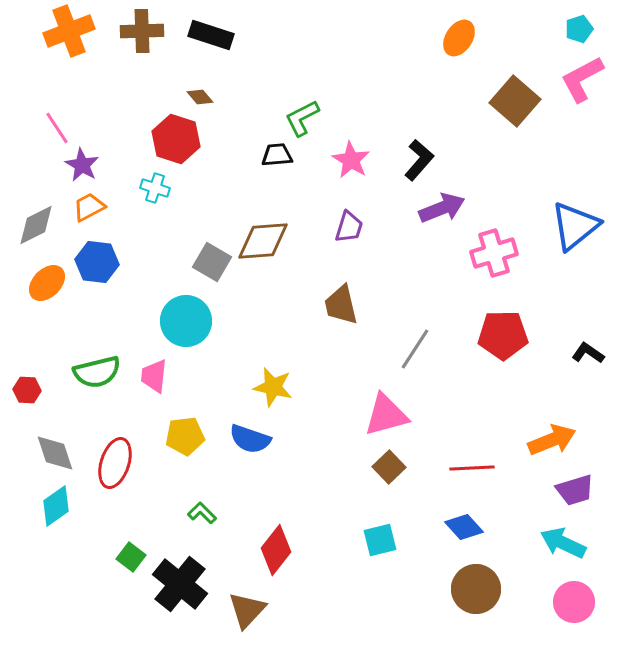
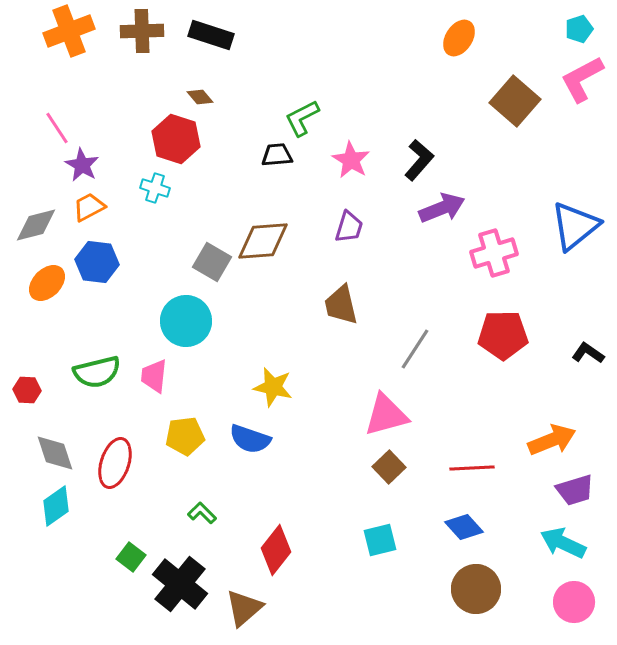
gray diamond at (36, 225): rotated 12 degrees clockwise
brown triangle at (247, 610): moved 3 px left, 2 px up; rotated 6 degrees clockwise
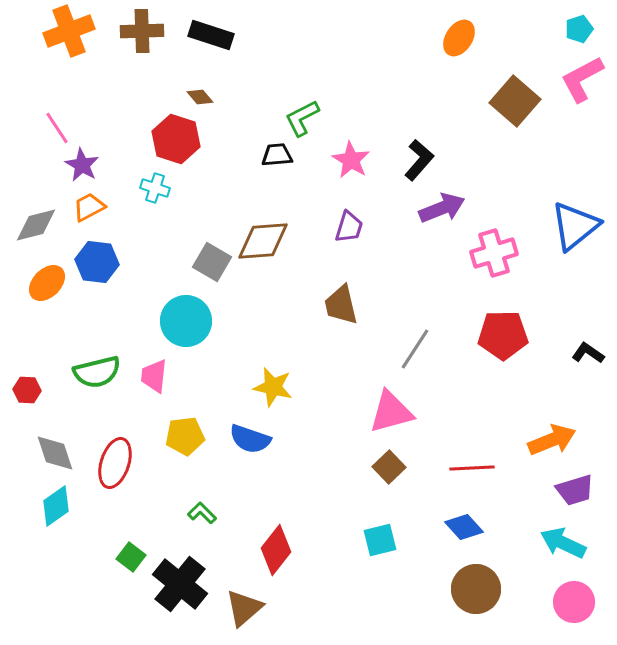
pink triangle at (386, 415): moved 5 px right, 3 px up
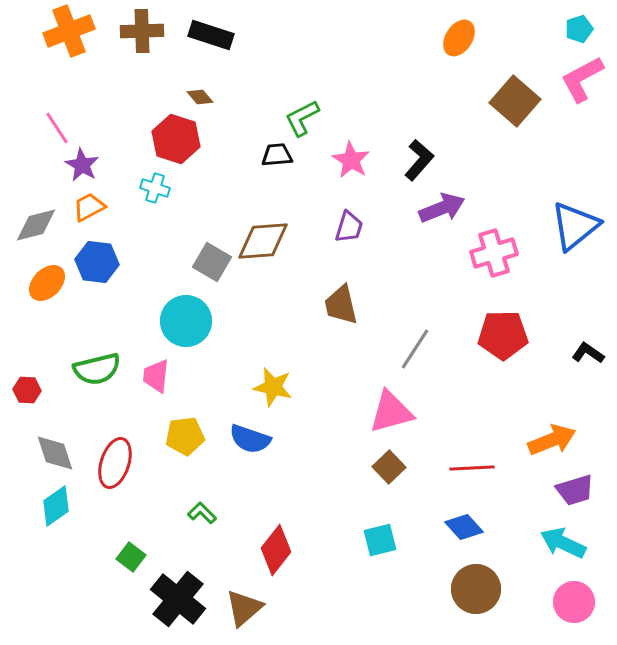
green semicircle at (97, 372): moved 3 px up
pink trapezoid at (154, 376): moved 2 px right
black cross at (180, 584): moved 2 px left, 15 px down
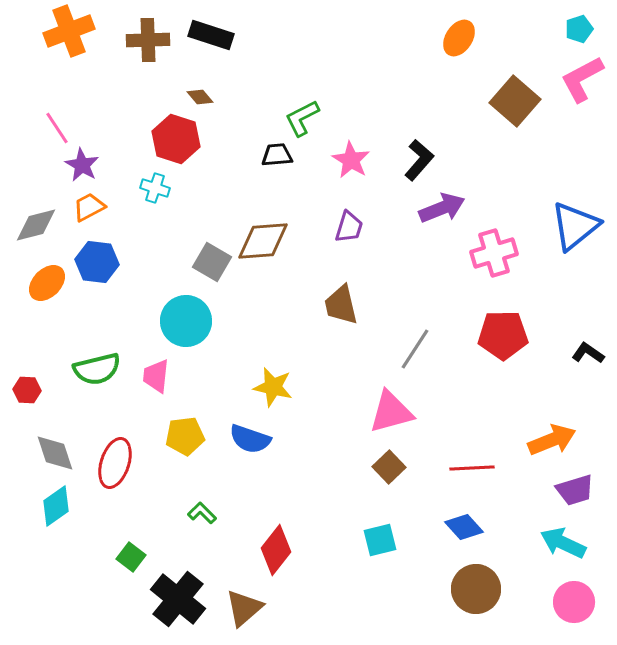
brown cross at (142, 31): moved 6 px right, 9 px down
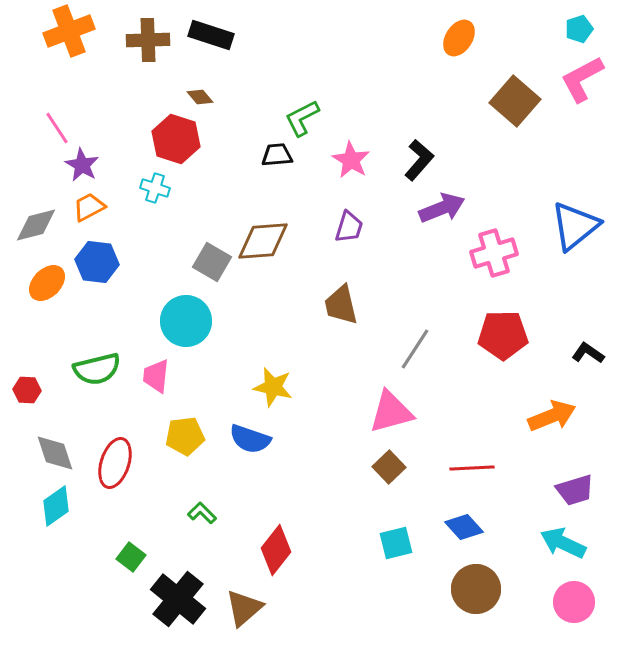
orange arrow at (552, 440): moved 24 px up
cyan square at (380, 540): moved 16 px right, 3 px down
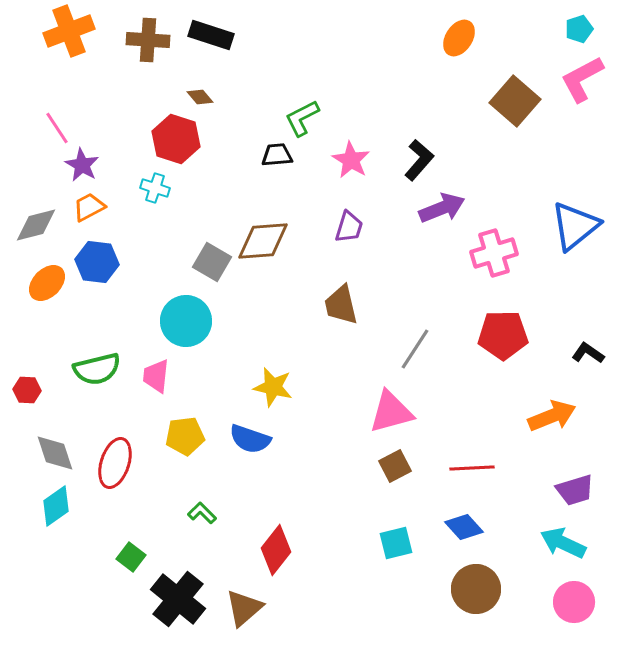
brown cross at (148, 40): rotated 6 degrees clockwise
brown square at (389, 467): moved 6 px right, 1 px up; rotated 16 degrees clockwise
